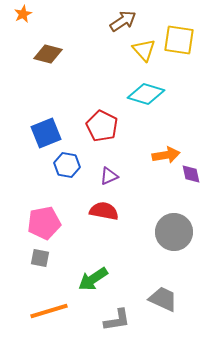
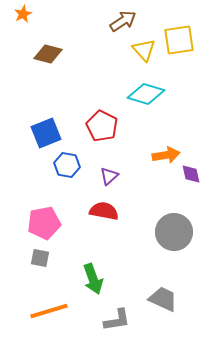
yellow square: rotated 16 degrees counterclockwise
purple triangle: rotated 18 degrees counterclockwise
green arrow: rotated 76 degrees counterclockwise
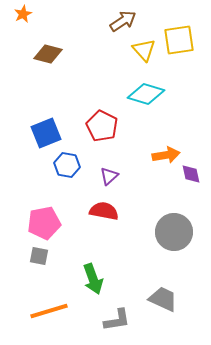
gray square: moved 1 px left, 2 px up
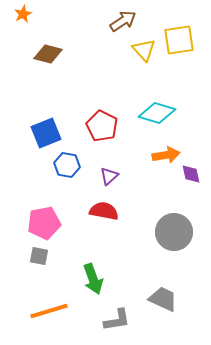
cyan diamond: moved 11 px right, 19 px down
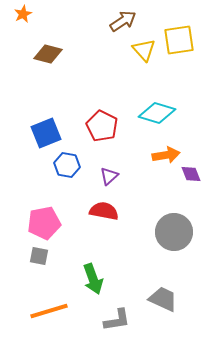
purple diamond: rotated 10 degrees counterclockwise
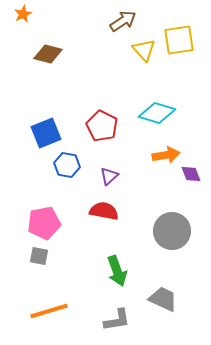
gray circle: moved 2 px left, 1 px up
green arrow: moved 24 px right, 8 px up
